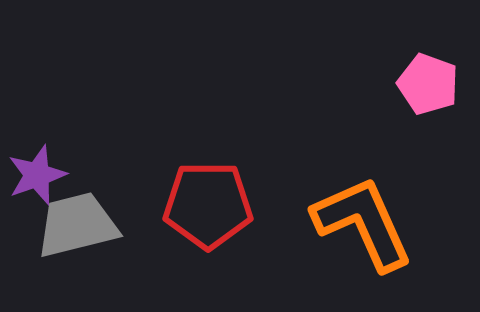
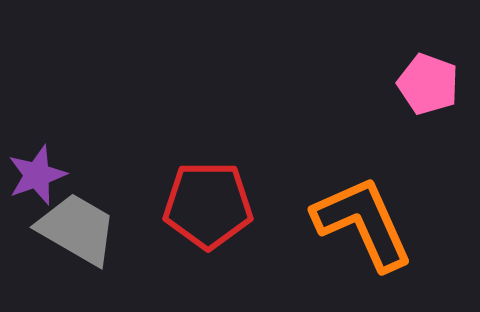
gray trapezoid: moved 4 px down; rotated 44 degrees clockwise
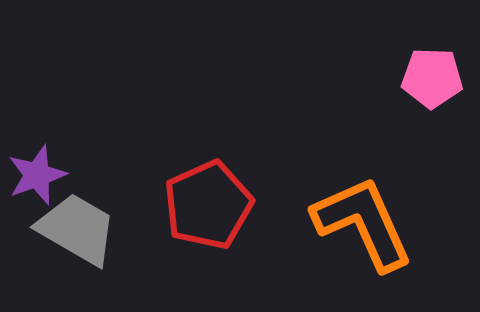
pink pentagon: moved 4 px right, 6 px up; rotated 18 degrees counterclockwise
red pentagon: rotated 24 degrees counterclockwise
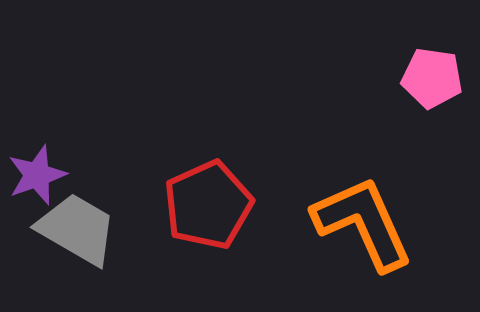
pink pentagon: rotated 6 degrees clockwise
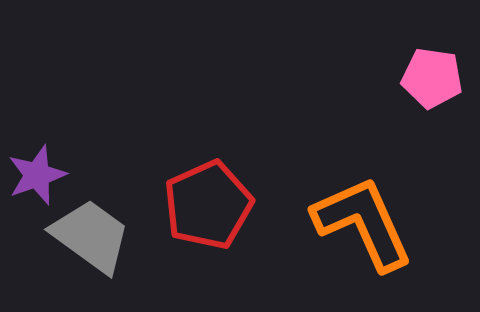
gray trapezoid: moved 14 px right, 7 px down; rotated 6 degrees clockwise
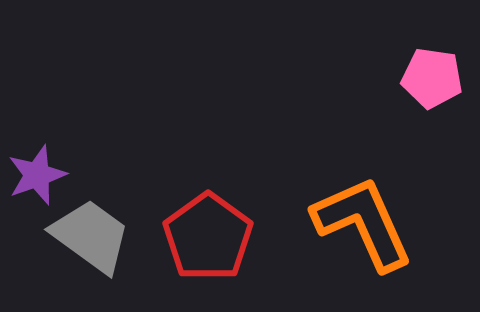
red pentagon: moved 32 px down; rotated 12 degrees counterclockwise
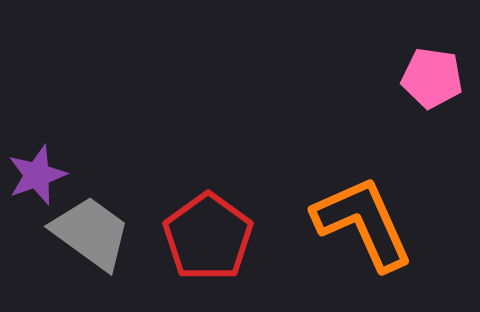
gray trapezoid: moved 3 px up
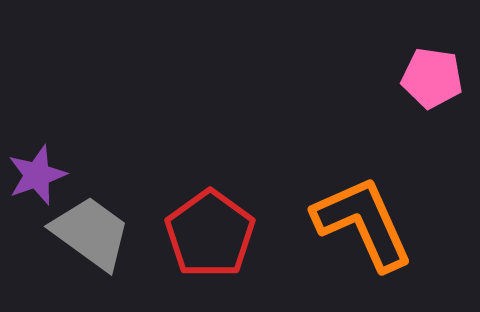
red pentagon: moved 2 px right, 3 px up
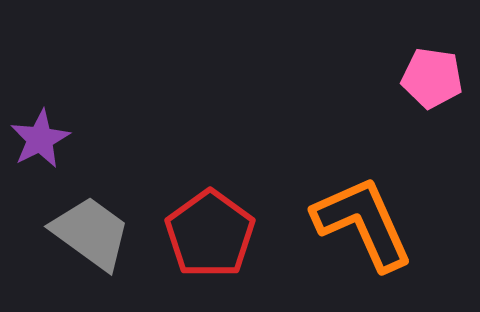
purple star: moved 3 px right, 36 px up; rotated 8 degrees counterclockwise
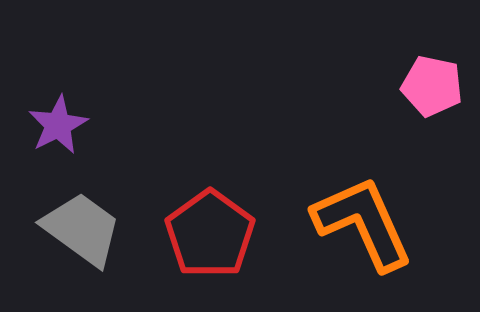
pink pentagon: moved 8 px down; rotated 4 degrees clockwise
purple star: moved 18 px right, 14 px up
gray trapezoid: moved 9 px left, 4 px up
